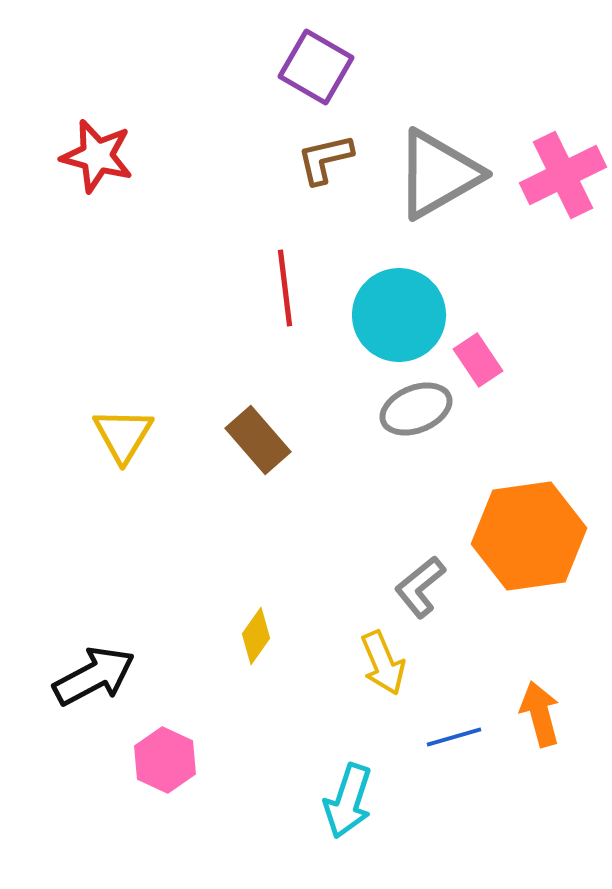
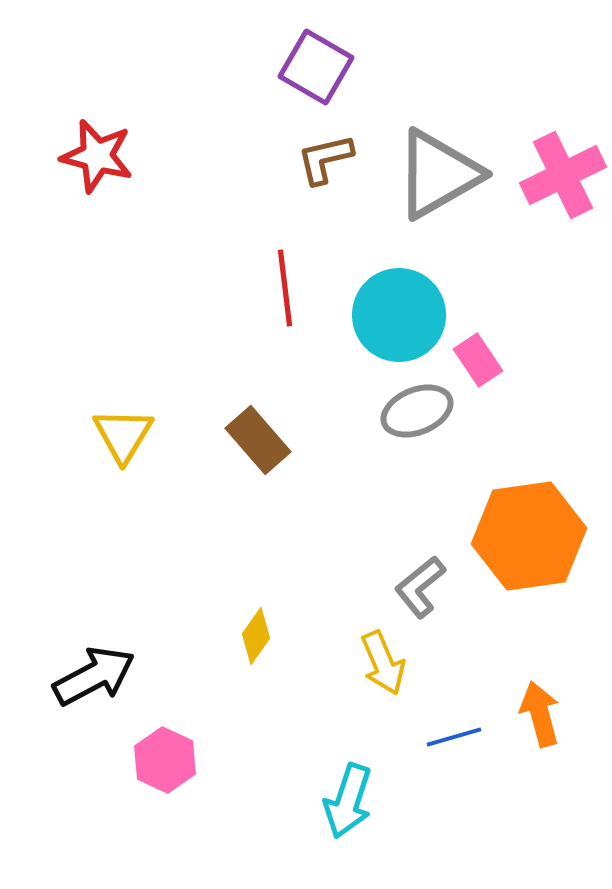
gray ellipse: moved 1 px right, 2 px down
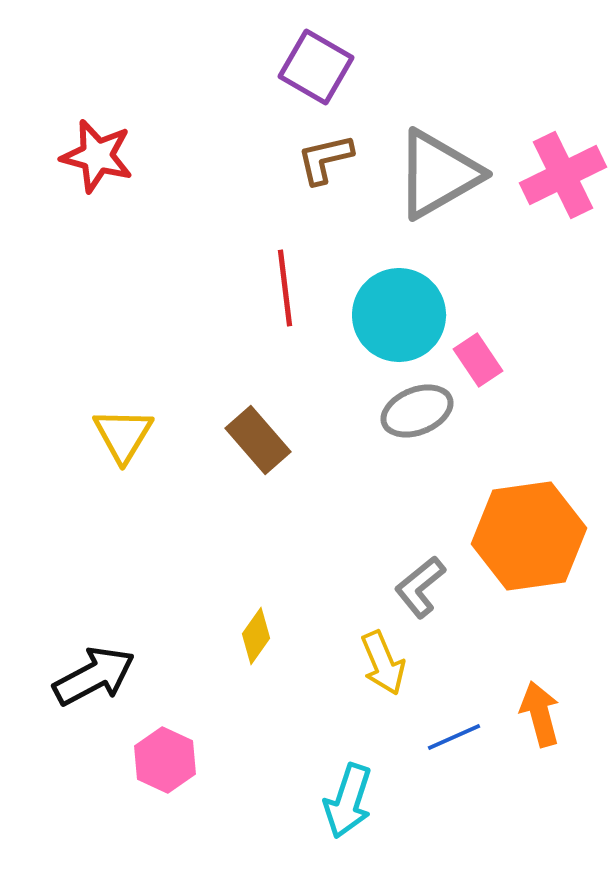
blue line: rotated 8 degrees counterclockwise
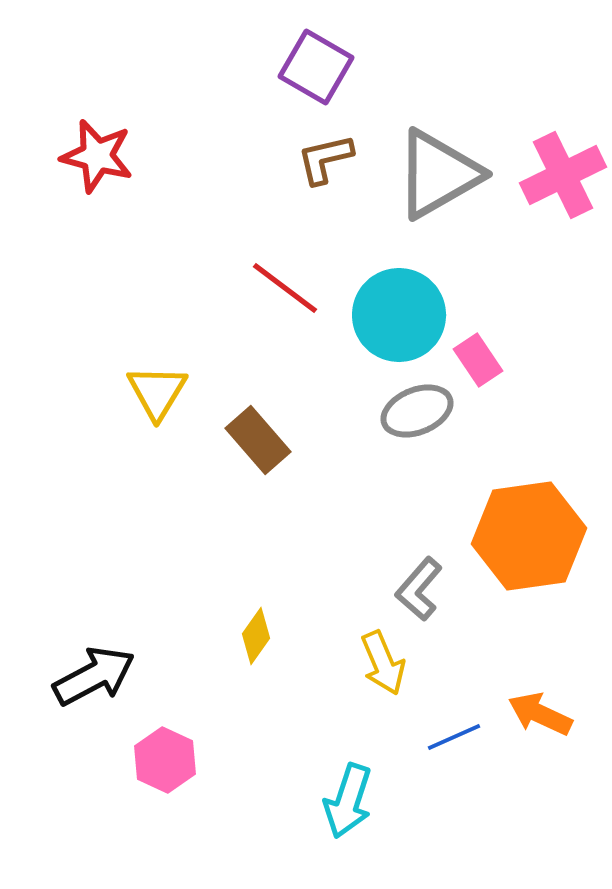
red line: rotated 46 degrees counterclockwise
yellow triangle: moved 34 px right, 43 px up
gray L-shape: moved 1 px left, 2 px down; rotated 10 degrees counterclockwise
orange arrow: rotated 50 degrees counterclockwise
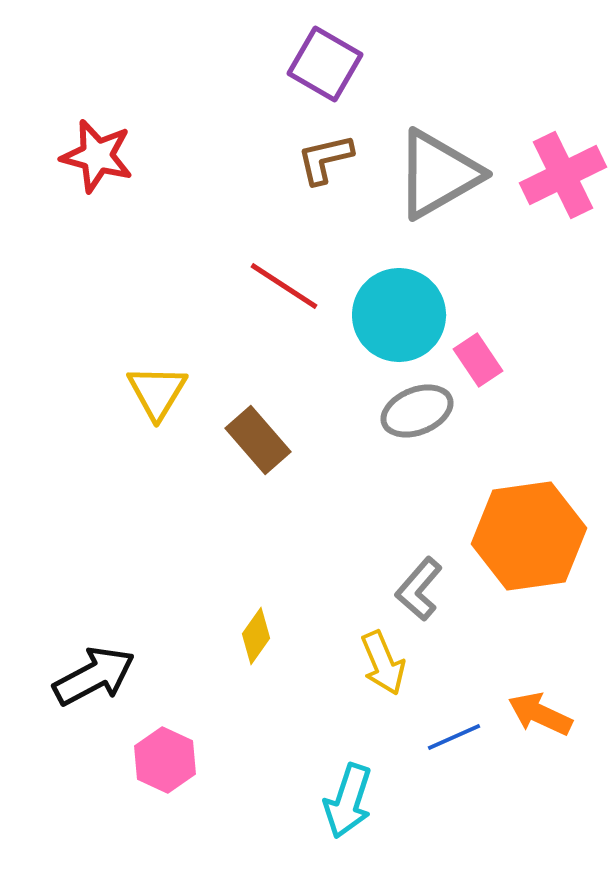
purple square: moved 9 px right, 3 px up
red line: moved 1 px left, 2 px up; rotated 4 degrees counterclockwise
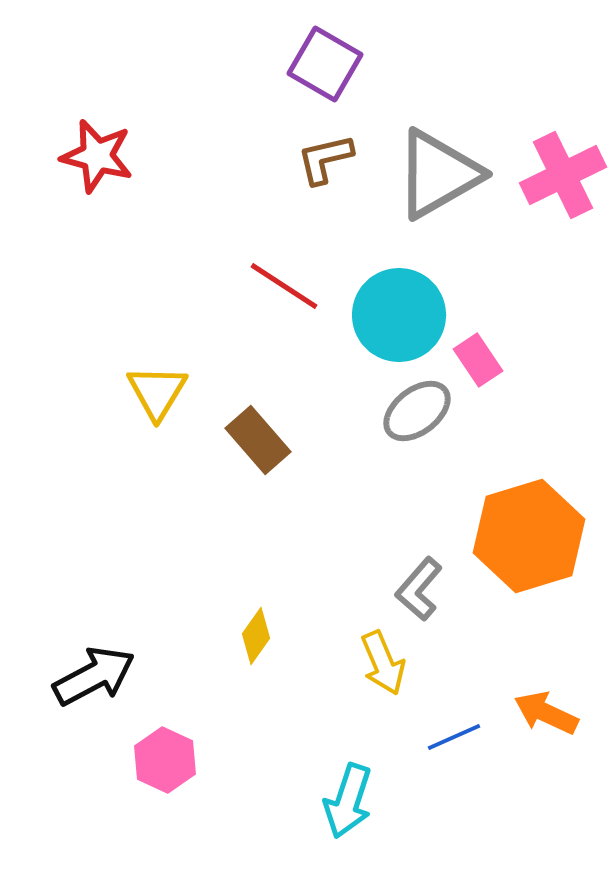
gray ellipse: rotated 16 degrees counterclockwise
orange hexagon: rotated 9 degrees counterclockwise
orange arrow: moved 6 px right, 1 px up
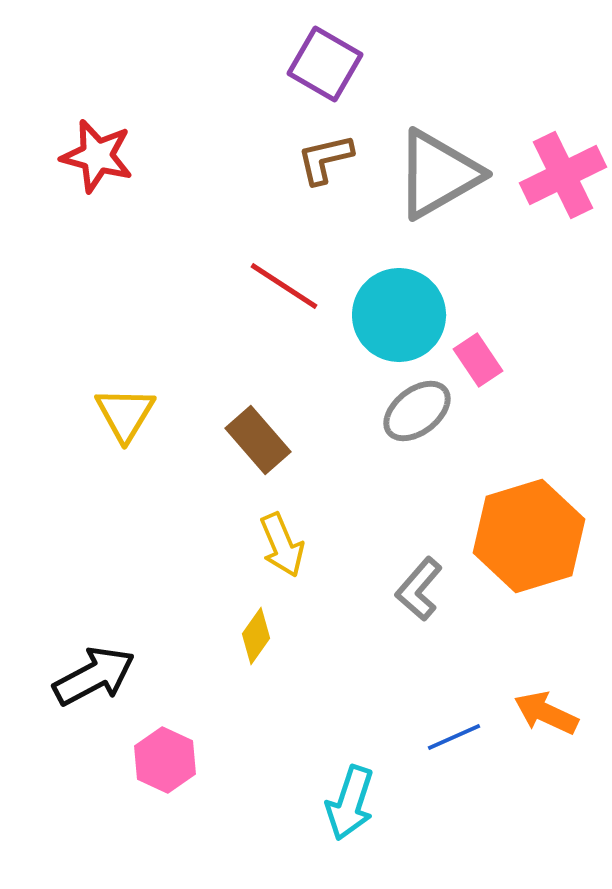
yellow triangle: moved 32 px left, 22 px down
yellow arrow: moved 101 px left, 118 px up
cyan arrow: moved 2 px right, 2 px down
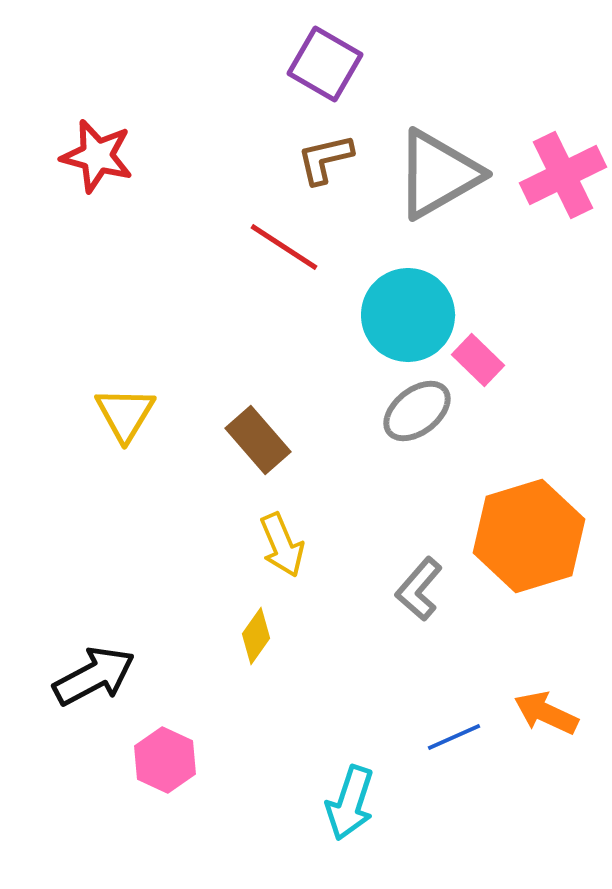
red line: moved 39 px up
cyan circle: moved 9 px right
pink rectangle: rotated 12 degrees counterclockwise
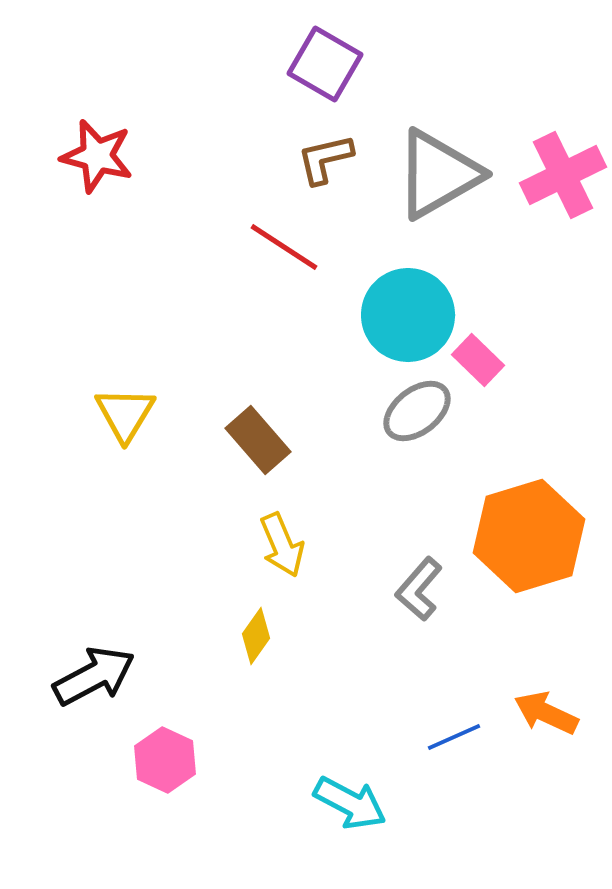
cyan arrow: rotated 80 degrees counterclockwise
